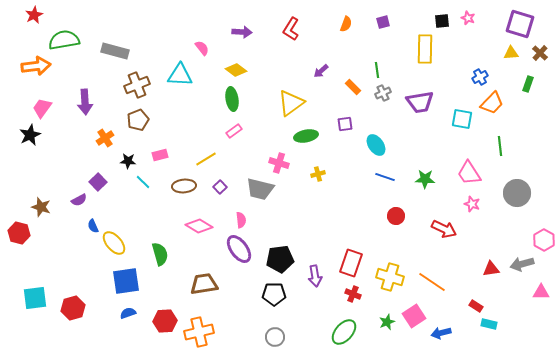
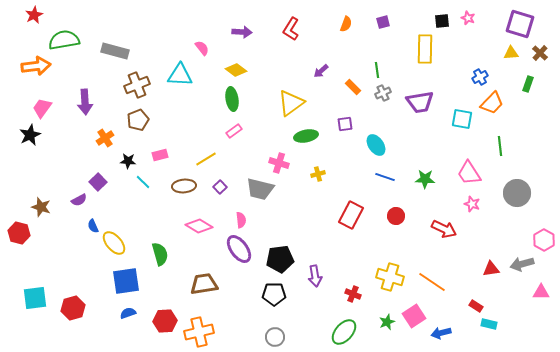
red rectangle at (351, 263): moved 48 px up; rotated 8 degrees clockwise
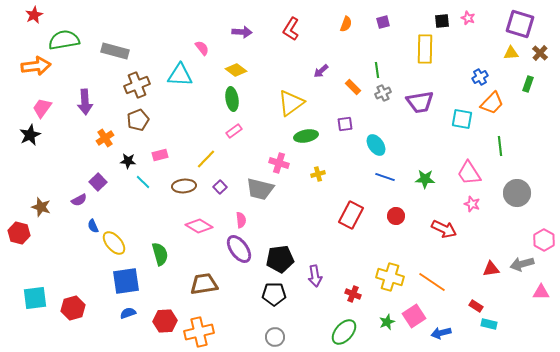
yellow line at (206, 159): rotated 15 degrees counterclockwise
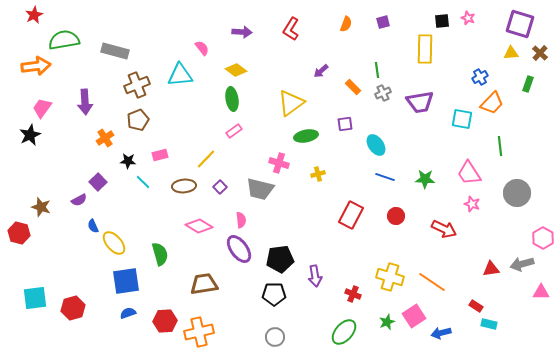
cyan triangle at (180, 75): rotated 8 degrees counterclockwise
pink hexagon at (544, 240): moved 1 px left, 2 px up
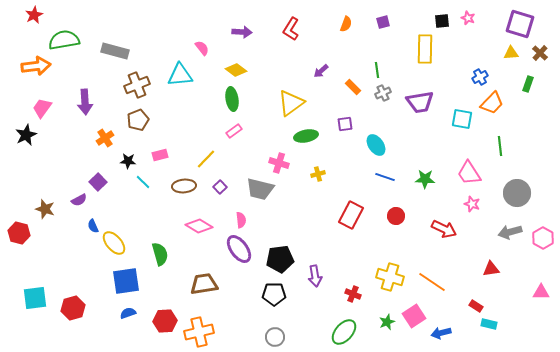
black star at (30, 135): moved 4 px left
brown star at (41, 207): moved 4 px right, 2 px down
gray arrow at (522, 264): moved 12 px left, 32 px up
